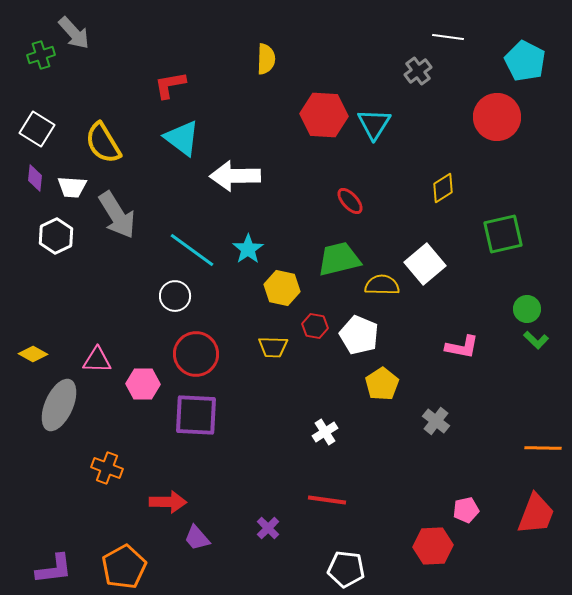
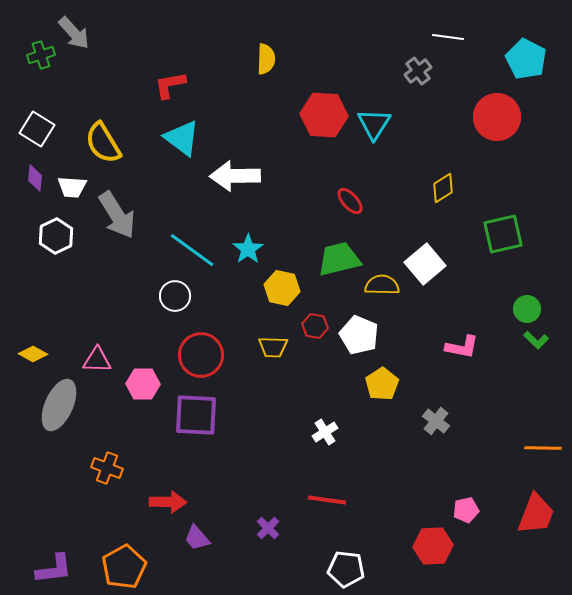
cyan pentagon at (525, 61): moved 1 px right, 2 px up
red circle at (196, 354): moved 5 px right, 1 px down
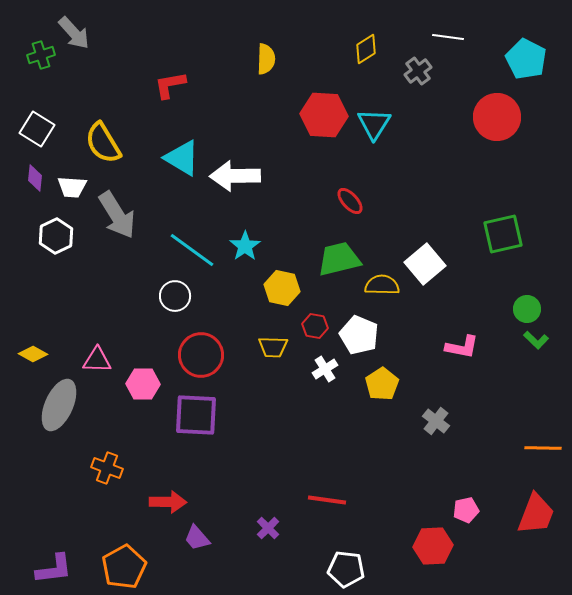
cyan triangle at (182, 138): moved 20 px down; rotated 6 degrees counterclockwise
yellow diamond at (443, 188): moved 77 px left, 139 px up
cyan star at (248, 249): moved 3 px left, 3 px up
white cross at (325, 432): moved 63 px up
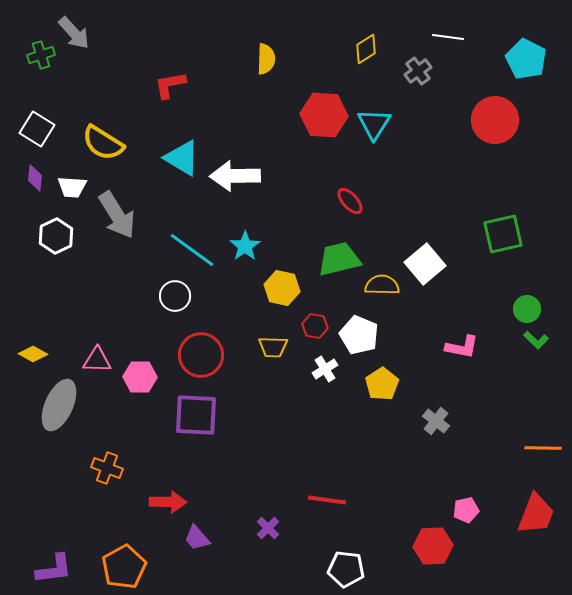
red circle at (497, 117): moved 2 px left, 3 px down
yellow semicircle at (103, 143): rotated 27 degrees counterclockwise
pink hexagon at (143, 384): moved 3 px left, 7 px up
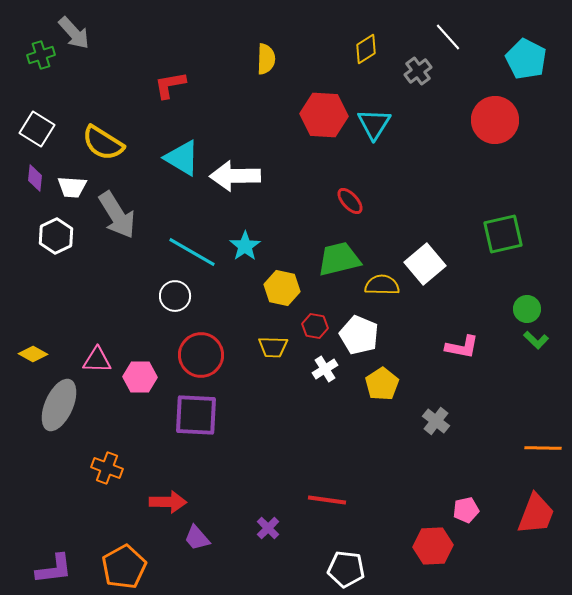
white line at (448, 37): rotated 40 degrees clockwise
cyan line at (192, 250): moved 2 px down; rotated 6 degrees counterclockwise
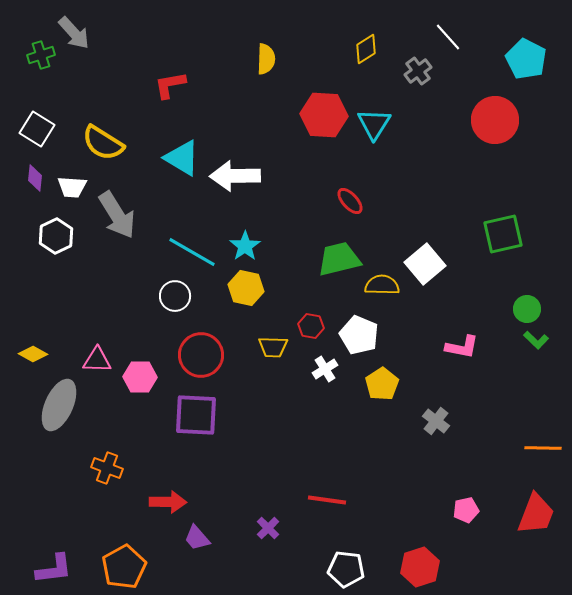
yellow hexagon at (282, 288): moved 36 px left
red hexagon at (315, 326): moved 4 px left
red hexagon at (433, 546): moved 13 px left, 21 px down; rotated 15 degrees counterclockwise
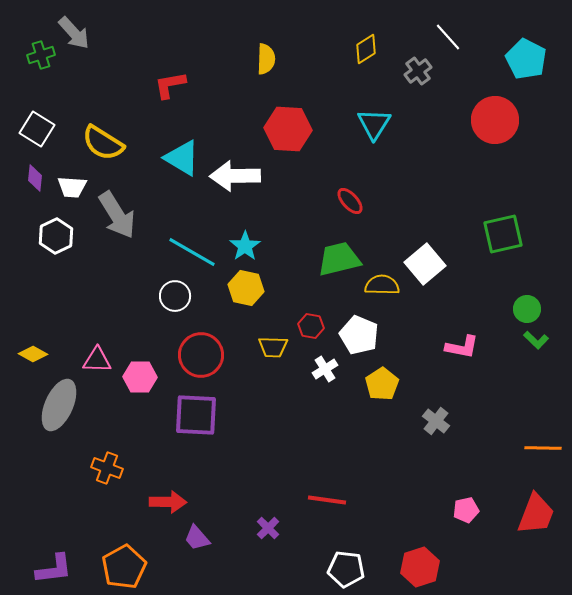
red hexagon at (324, 115): moved 36 px left, 14 px down
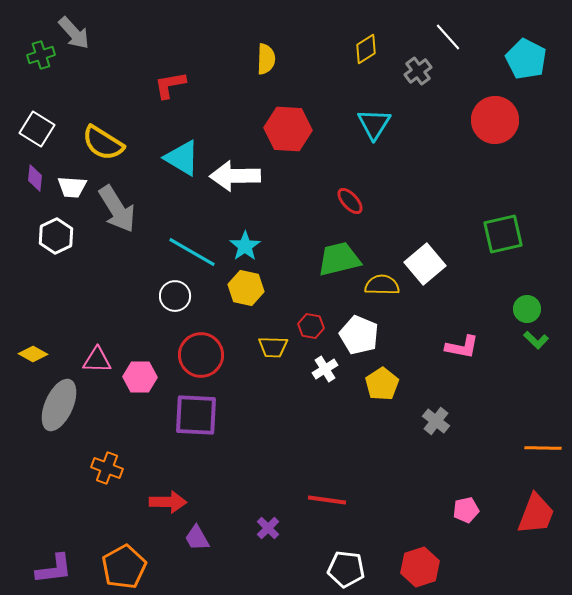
gray arrow at (117, 215): moved 6 px up
purple trapezoid at (197, 538): rotated 12 degrees clockwise
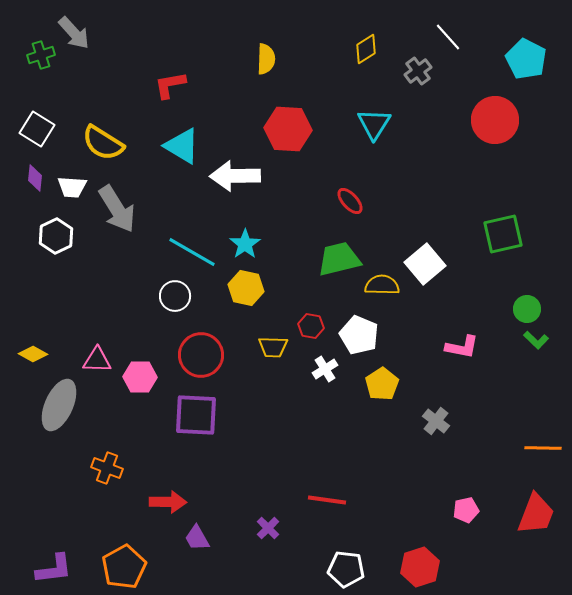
cyan triangle at (182, 158): moved 12 px up
cyan star at (245, 246): moved 2 px up
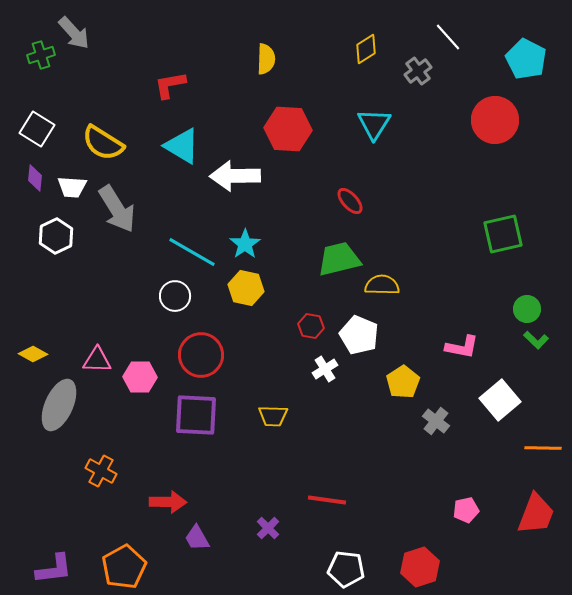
white square at (425, 264): moved 75 px right, 136 px down
yellow trapezoid at (273, 347): moved 69 px down
yellow pentagon at (382, 384): moved 21 px right, 2 px up
orange cross at (107, 468): moved 6 px left, 3 px down; rotated 8 degrees clockwise
